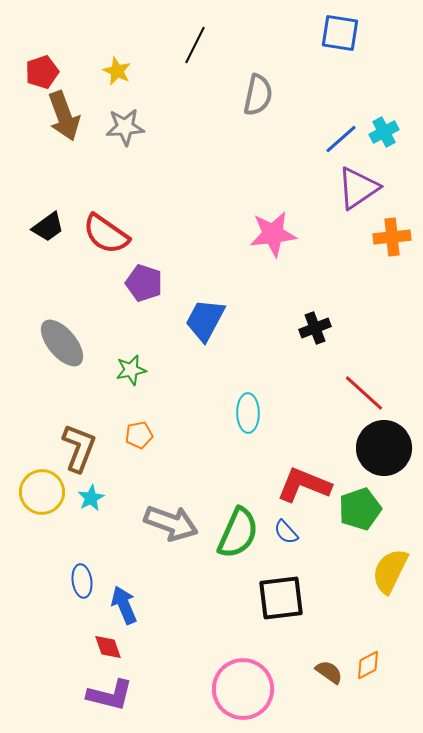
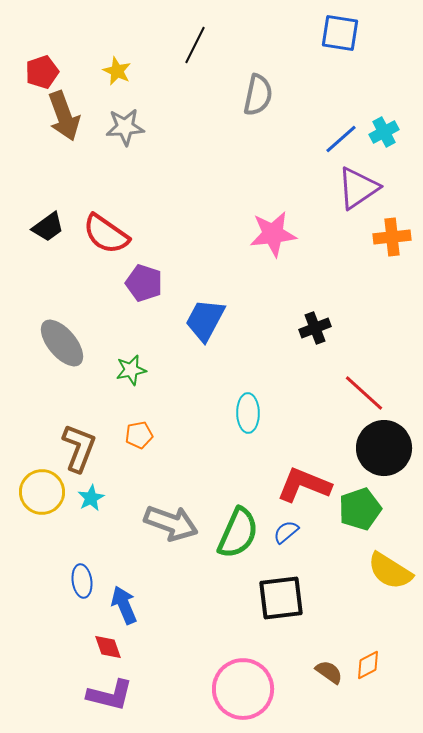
blue semicircle: rotated 92 degrees clockwise
yellow semicircle: rotated 84 degrees counterclockwise
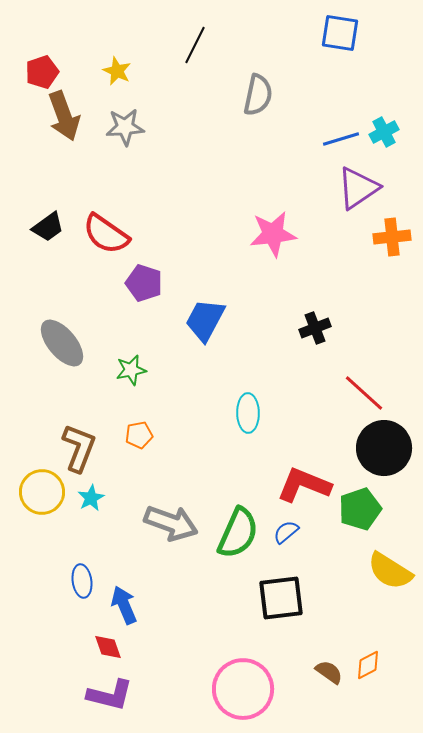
blue line: rotated 24 degrees clockwise
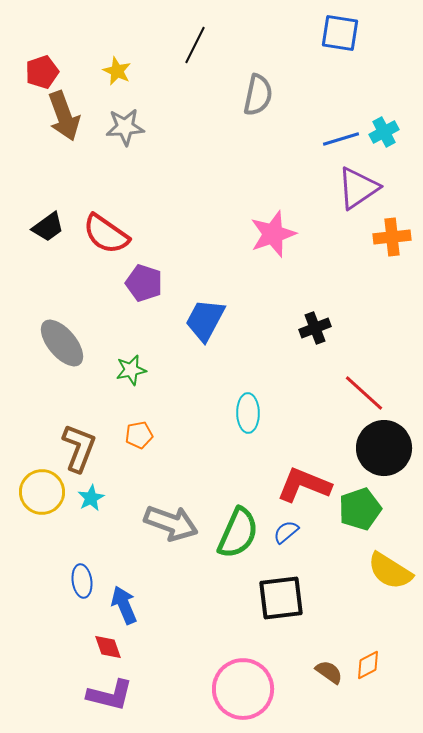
pink star: rotated 12 degrees counterclockwise
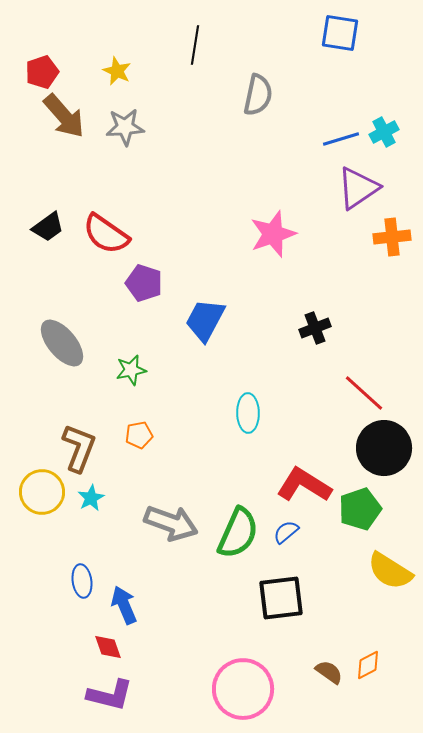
black line: rotated 18 degrees counterclockwise
brown arrow: rotated 21 degrees counterclockwise
red L-shape: rotated 10 degrees clockwise
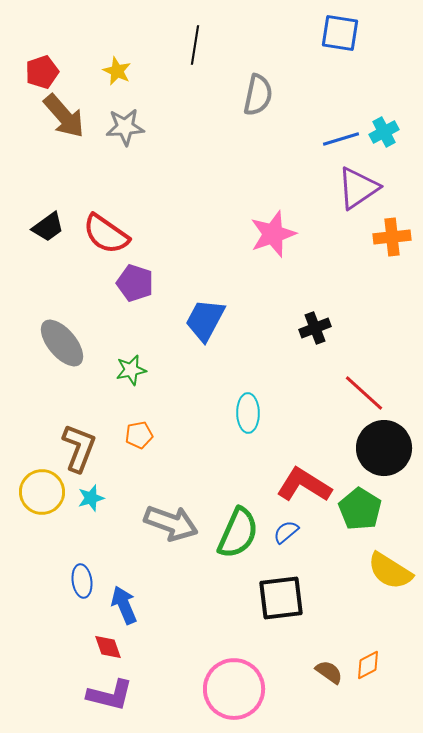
purple pentagon: moved 9 px left
cyan star: rotated 12 degrees clockwise
green pentagon: rotated 21 degrees counterclockwise
pink circle: moved 9 px left
